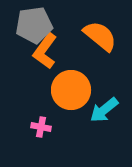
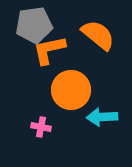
orange semicircle: moved 2 px left, 1 px up
orange L-shape: moved 4 px right, 1 px up; rotated 42 degrees clockwise
cyan arrow: moved 2 px left, 7 px down; rotated 36 degrees clockwise
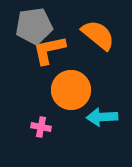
gray pentagon: moved 1 px down
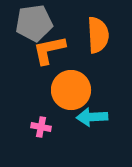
gray pentagon: moved 3 px up
orange semicircle: rotated 48 degrees clockwise
cyan arrow: moved 10 px left
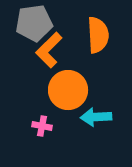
orange L-shape: rotated 33 degrees counterclockwise
orange circle: moved 3 px left
cyan arrow: moved 4 px right
pink cross: moved 1 px right, 1 px up
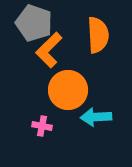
gray pentagon: rotated 27 degrees clockwise
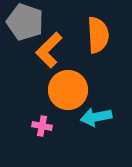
gray pentagon: moved 9 px left, 1 px up
cyan arrow: rotated 8 degrees counterclockwise
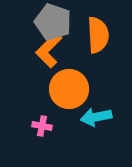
gray pentagon: moved 28 px right
orange circle: moved 1 px right, 1 px up
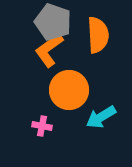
orange L-shape: rotated 9 degrees clockwise
orange circle: moved 1 px down
cyan arrow: moved 5 px right; rotated 20 degrees counterclockwise
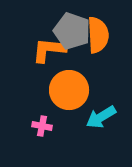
gray pentagon: moved 19 px right, 9 px down
orange L-shape: rotated 42 degrees clockwise
